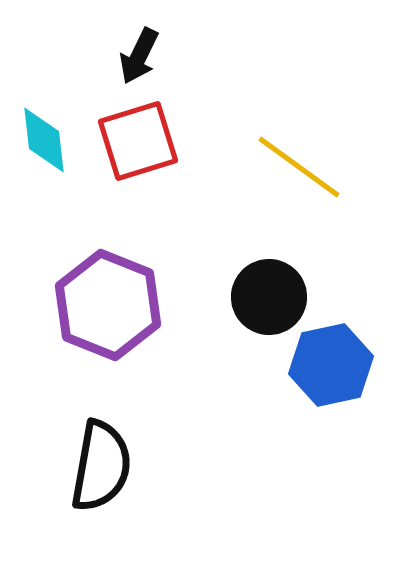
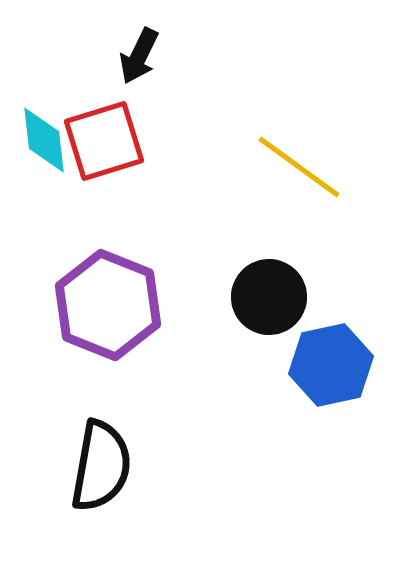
red square: moved 34 px left
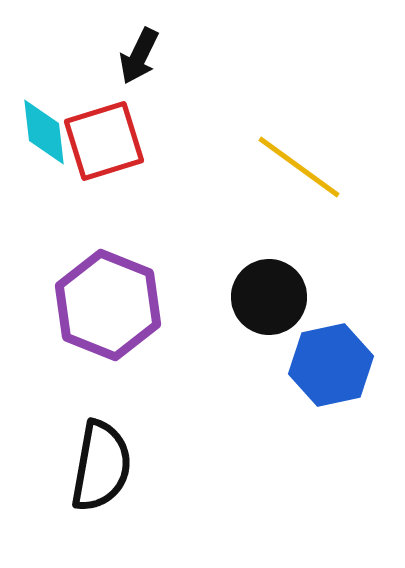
cyan diamond: moved 8 px up
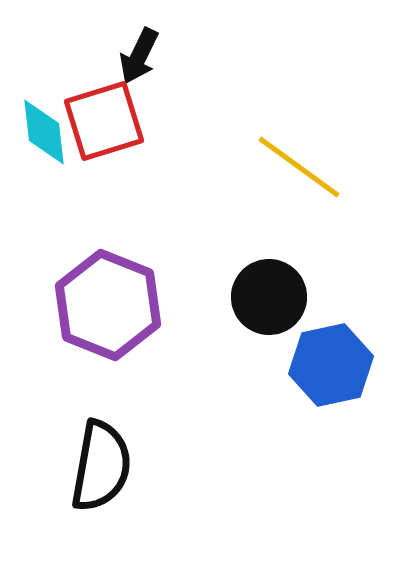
red square: moved 20 px up
